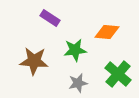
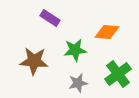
green cross: rotated 12 degrees clockwise
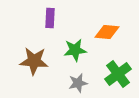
purple rectangle: rotated 60 degrees clockwise
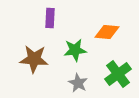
brown star: moved 2 px up
gray star: rotated 30 degrees counterclockwise
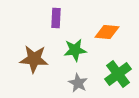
purple rectangle: moved 6 px right
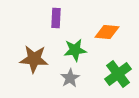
gray star: moved 8 px left, 5 px up; rotated 12 degrees clockwise
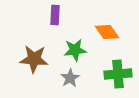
purple rectangle: moved 1 px left, 3 px up
orange diamond: rotated 50 degrees clockwise
green cross: rotated 32 degrees clockwise
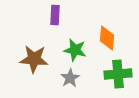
orange diamond: moved 6 px down; rotated 40 degrees clockwise
green star: rotated 20 degrees clockwise
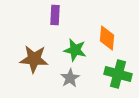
green cross: rotated 20 degrees clockwise
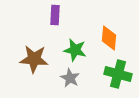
orange diamond: moved 2 px right
gray star: rotated 12 degrees counterclockwise
